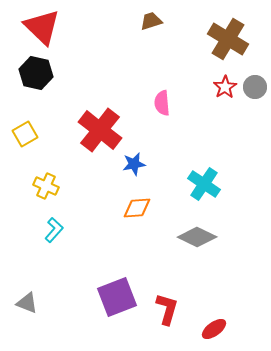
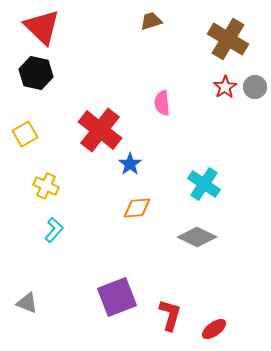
blue star: moved 4 px left; rotated 25 degrees counterclockwise
red L-shape: moved 3 px right, 6 px down
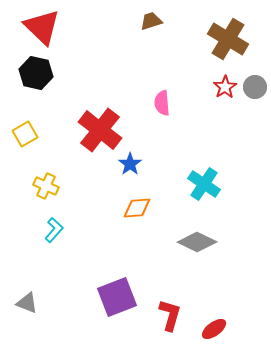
gray diamond: moved 5 px down
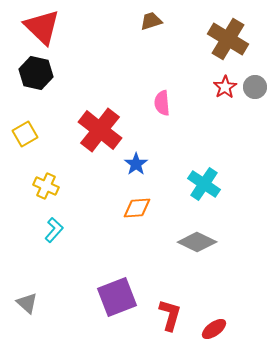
blue star: moved 6 px right
gray triangle: rotated 20 degrees clockwise
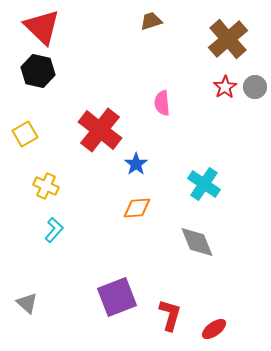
brown cross: rotated 18 degrees clockwise
black hexagon: moved 2 px right, 2 px up
gray diamond: rotated 42 degrees clockwise
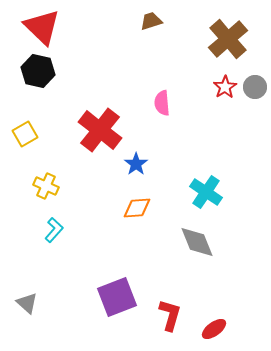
cyan cross: moved 2 px right, 8 px down
